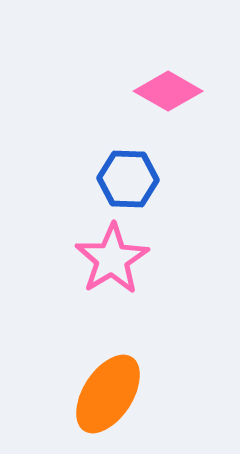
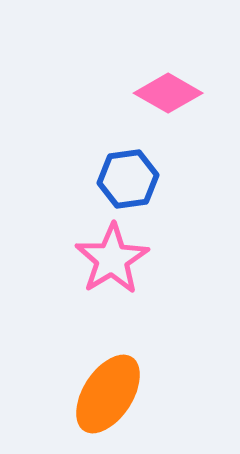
pink diamond: moved 2 px down
blue hexagon: rotated 10 degrees counterclockwise
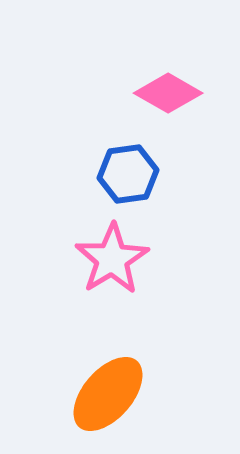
blue hexagon: moved 5 px up
orange ellipse: rotated 8 degrees clockwise
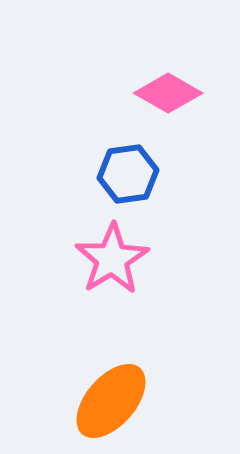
orange ellipse: moved 3 px right, 7 px down
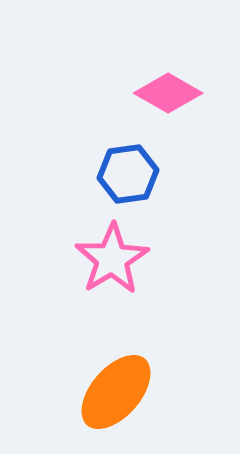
orange ellipse: moved 5 px right, 9 px up
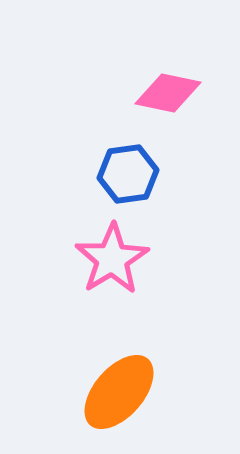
pink diamond: rotated 18 degrees counterclockwise
orange ellipse: moved 3 px right
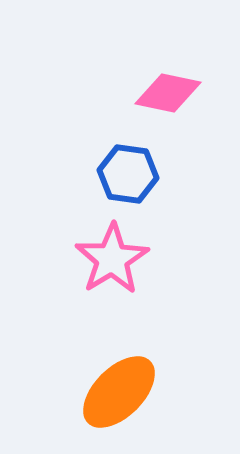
blue hexagon: rotated 16 degrees clockwise
orange ellipse: rotated 4 degrees clockwise
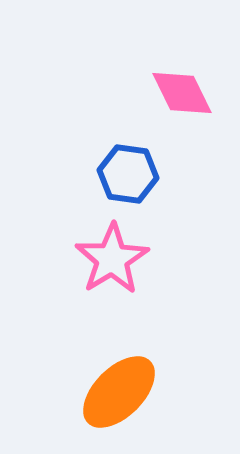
pink diamond: moved 14 px right; rotated 52 degrees clockwise
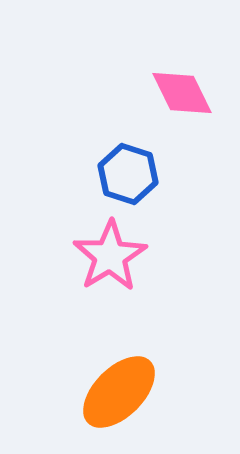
blue hexagon: rotated 10 degrees clockwise
pink star: moved 2 px left, 3 px up
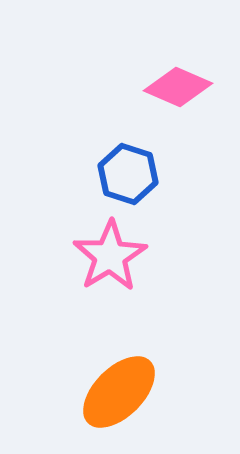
pink diamond: moved 4 px left, 6 px up; rotated 40 degrees counterclockwise
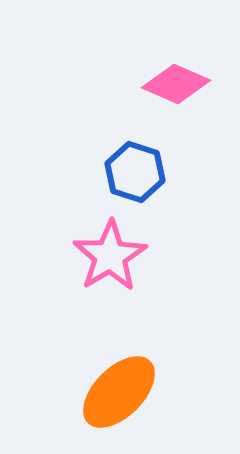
pink diamond: moved 2 px left, 3 px up
blue hexagon: moved 7 px right, 2 px up
